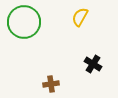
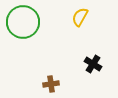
green circle: moved 1 px left
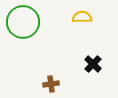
yellow semicircle: moved 2 px right; rotated 60 degrees clockwise
black cross: rotated 12 degrees clockwise
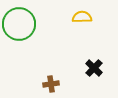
green circle: moved 4 px left, 2 px down
black cross: moved 1 px right, 4 px down
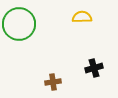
black cross: rotated 30 degrees clockwise
brown cross: moved 2 px right, 2 px up
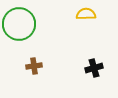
yellow semicircle: moved 4 px right, 3 px up
brown cross: moved 19 px left, 16 px up
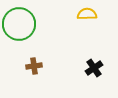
yellow semicircle: moved 1 px right
black cross: rotated 18 degrees counterclockwise
